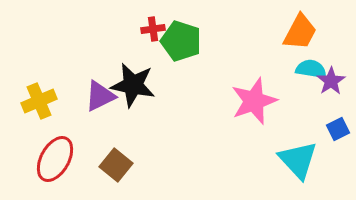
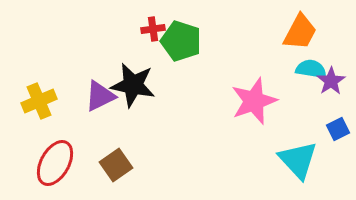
red ellipse: moved 4 px down
brown square: rotated 16 degrees clockwise
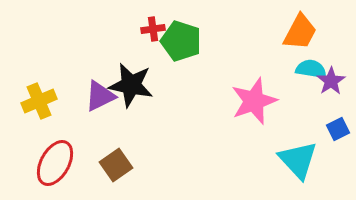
black star: moved 2 px left
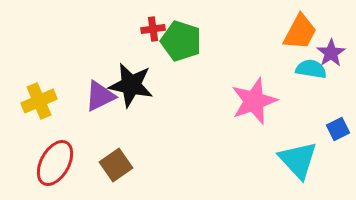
purple star: moved 28 px up
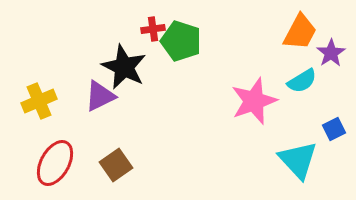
cyan semicircle: moved 9 px left, 12 px down; rotated 140 degrees clockwise
black star: moved 7 px left, 18 px up; rotated 15 degrees clockwise
blue square: moved 4 px left
